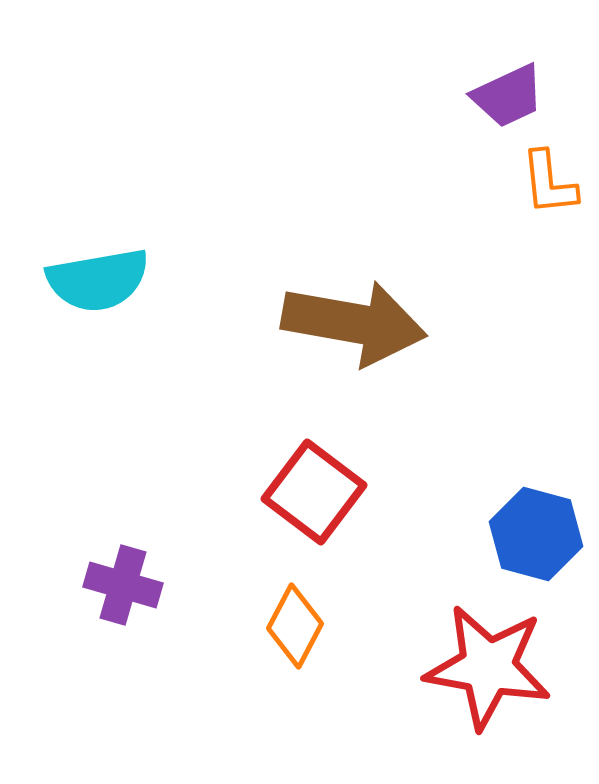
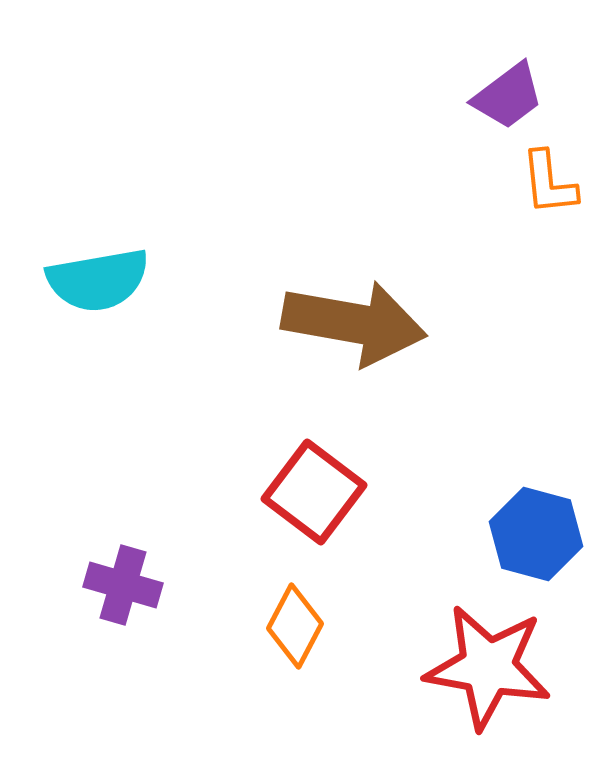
purple trapezoid: rotated 12 degrees counterclockwise
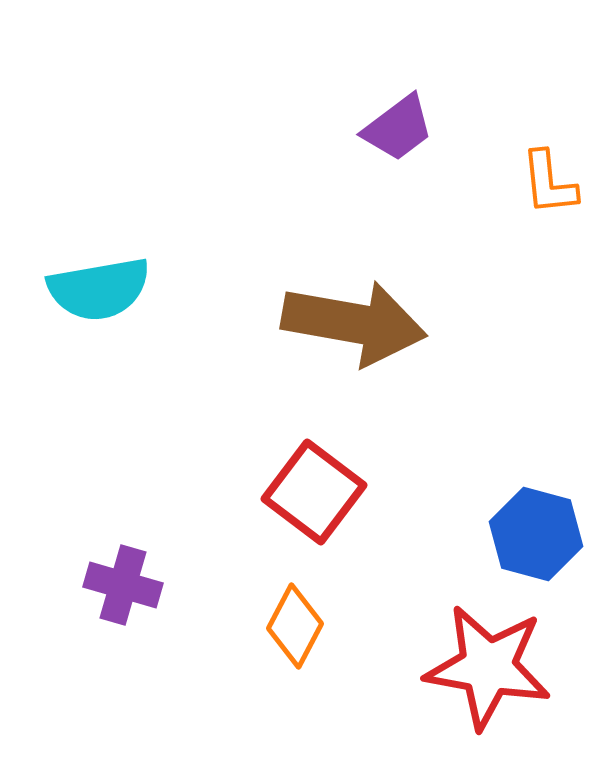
purple trapezoid: moved 110 px left, 32 px down
cyan semicircle: moved 1 px right, 9 px down
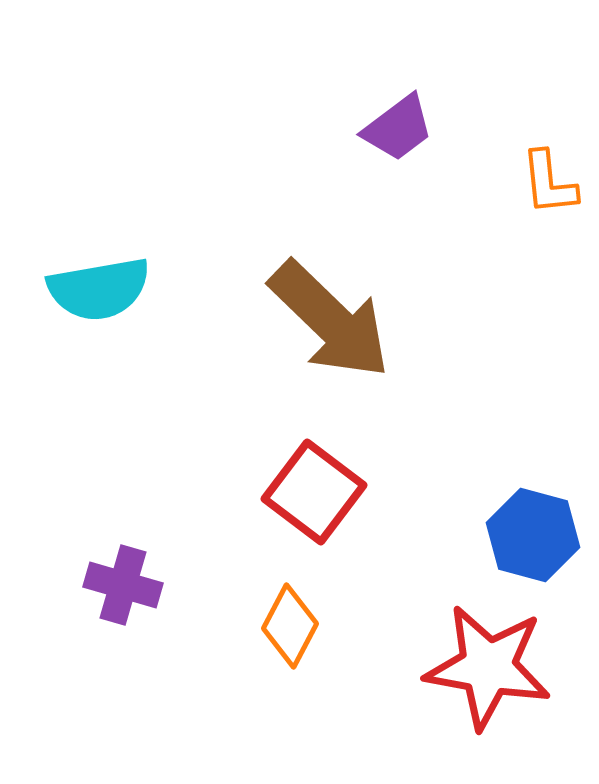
brown arrow: moved 24 px left, 3 px up; rotated 34 degrees clockwise
blue hexagon: moved 3 px left, 1 px down
orange diamond: moved 5 px left
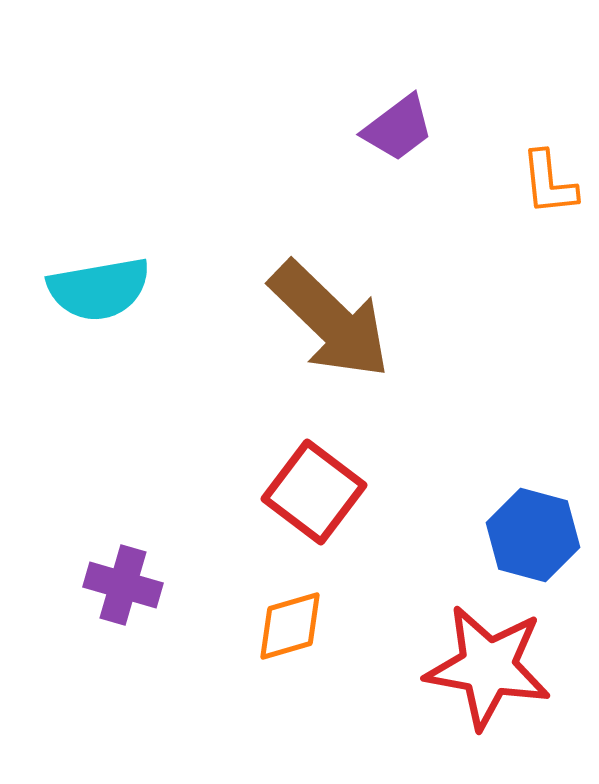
orange diamond: rotated 46 degrees clockwise
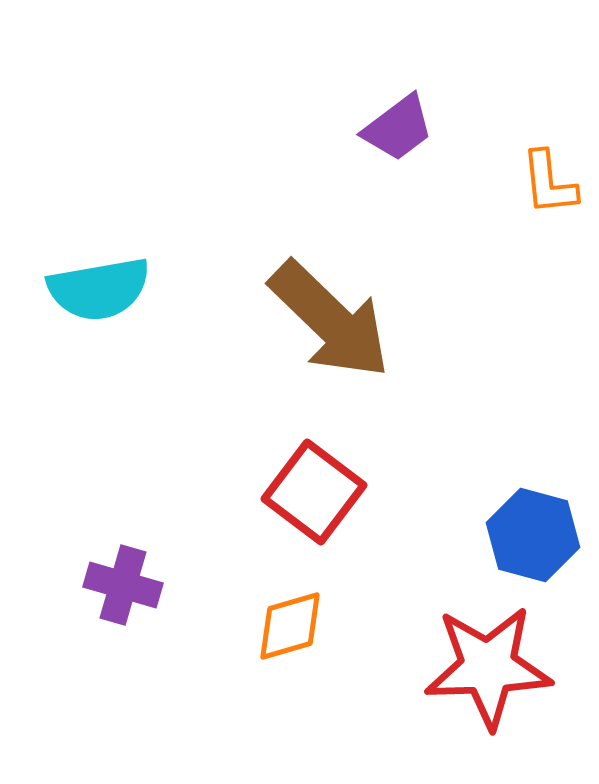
red star: rotated 12 degrees counterclockwise
